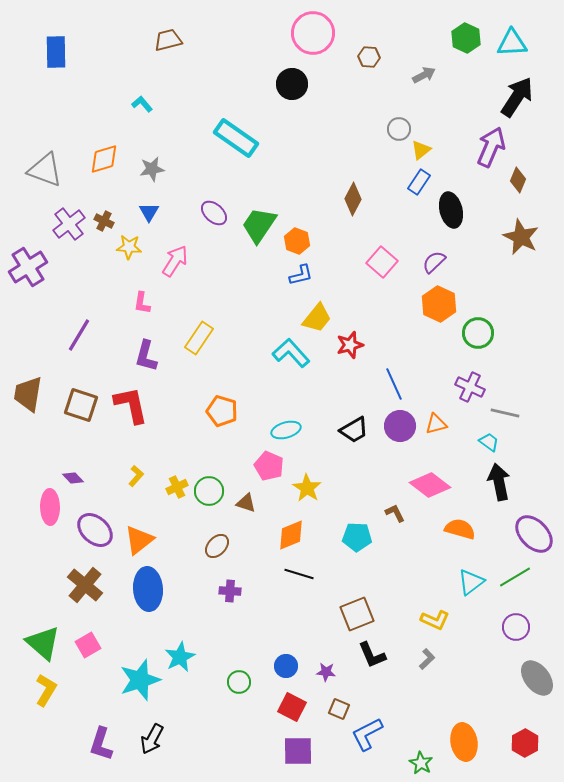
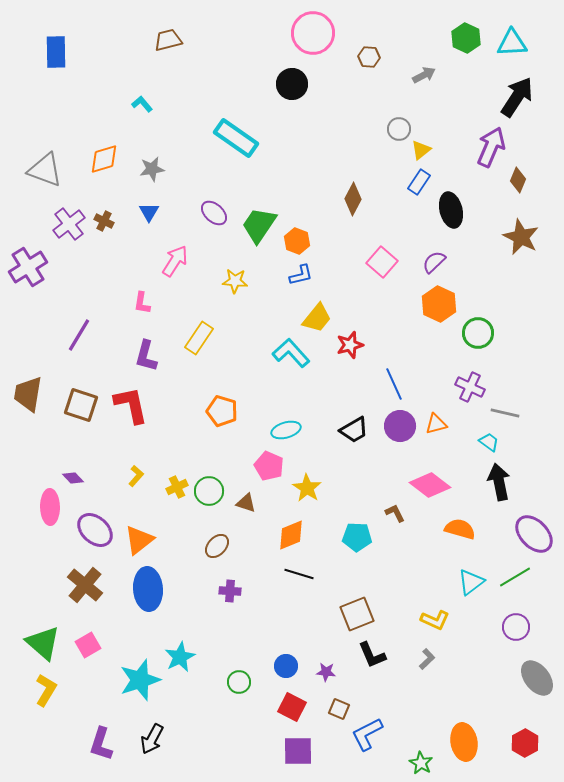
yellow star at (129, 247): moved 106 px right, 34 px down
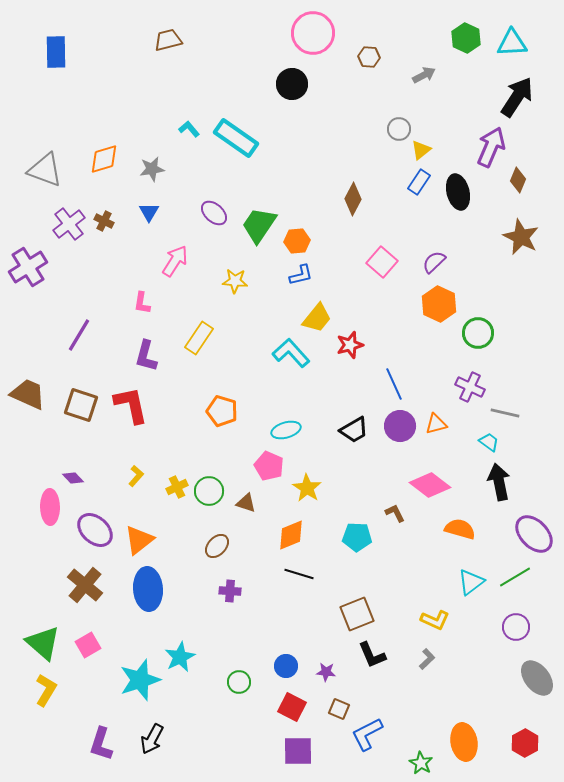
cyan L-shape at (142, 104): moved 47 px right, 25 px down
black ellipse at (451, 210): moved 7 px right, 18 px up
orange hexagon at (297, 241): rotated 25 degrees counterclockwise
brown trapezoid at (28, 394): rotated 105 degrees clockwise
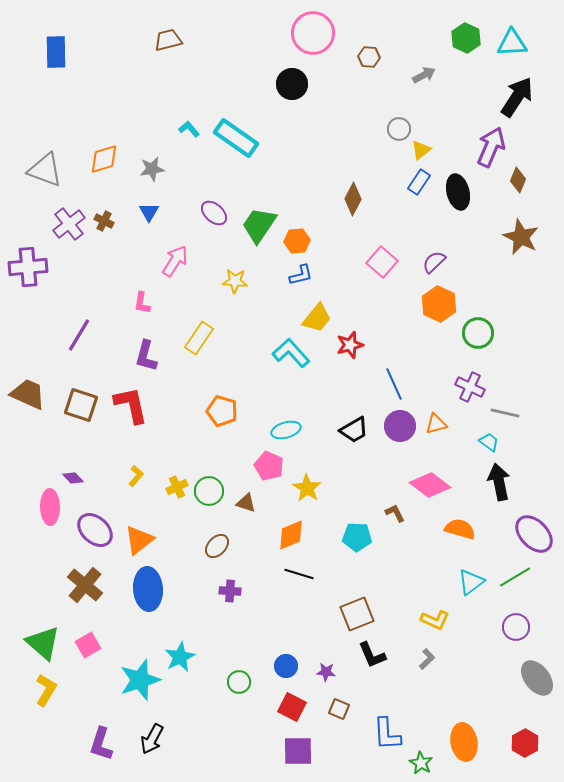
purple cross at (28, 267): rotated 27 degrees clockwise
blue L-shape at (367, 734): moved 20 px right; rotated 66 degrees counterclockwise
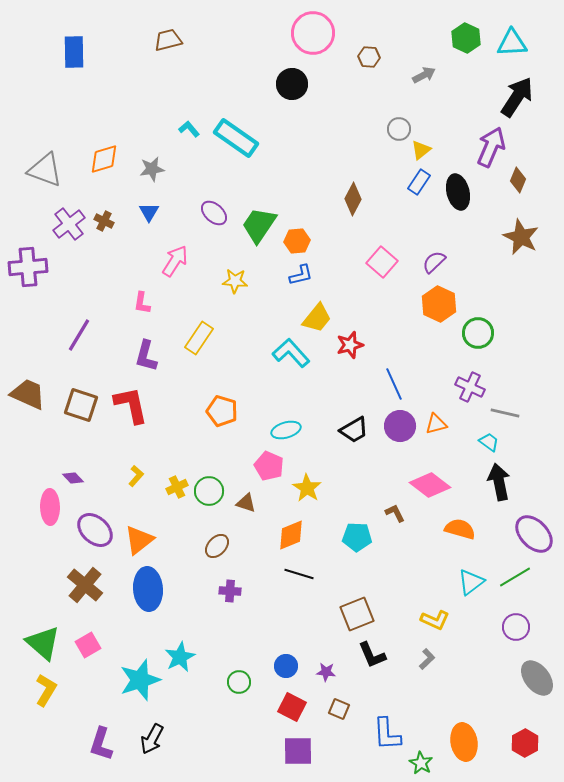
blue rectangle at (56, 52): moved 18 px right
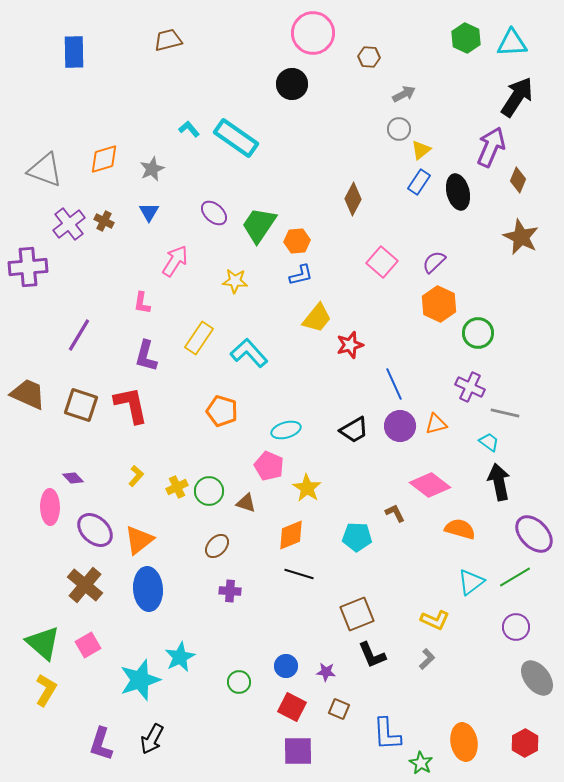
gray arrow at (424, 75): moved 20 px left, 19 px down
gray star at (152, 169): rotated 15 degrees counterclockwise
cyan L-shape at (291, 353): moved 42 px left
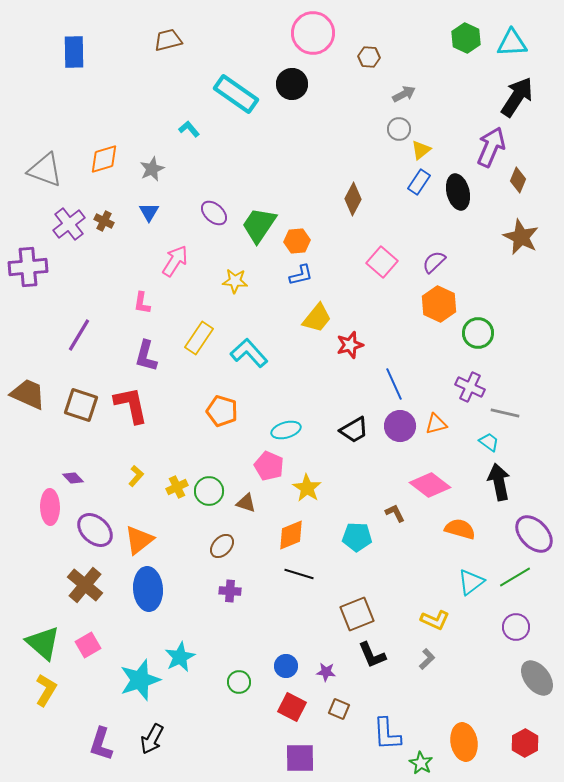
cyan rectangle at (236, 138): moved 44 px up
brown ellipse at (217, 546): moved 5 px right
purple square at (298, 751): moved 2 px right, 7 px down
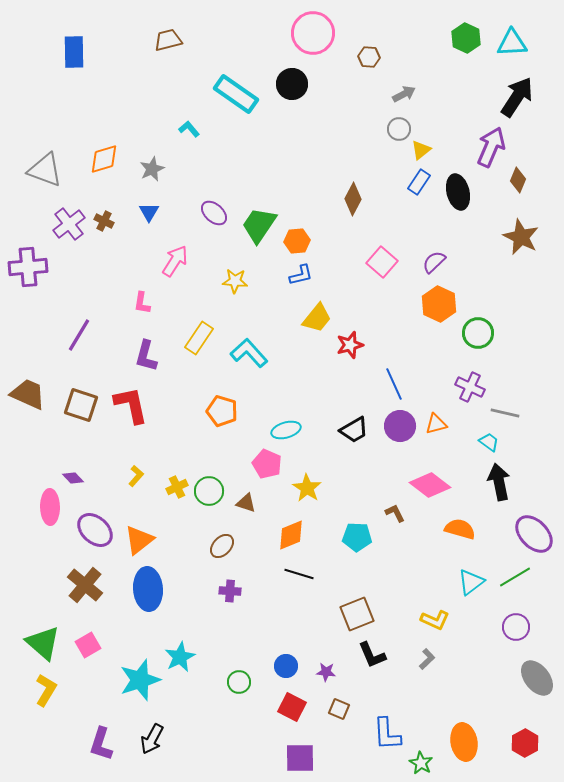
pink pentagon at (269, 466): moved 2 px left, 2 px up
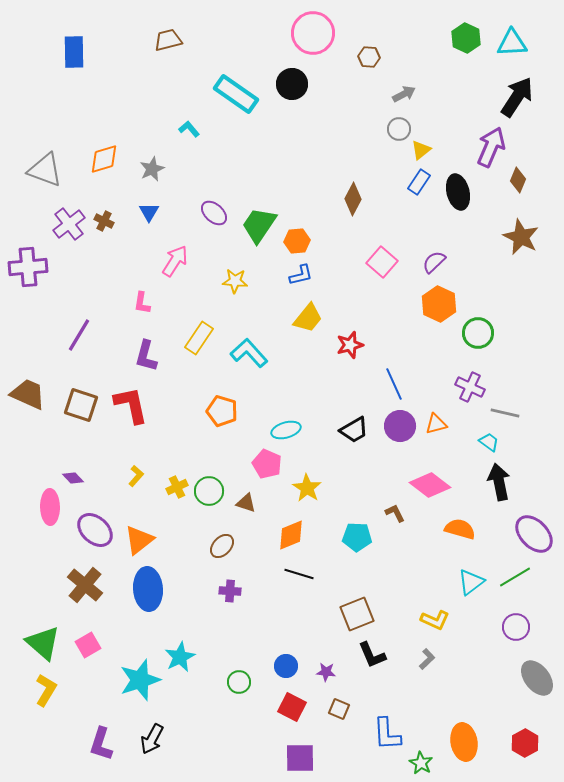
yellow trapezoid at (317, 318): moved 9 px left
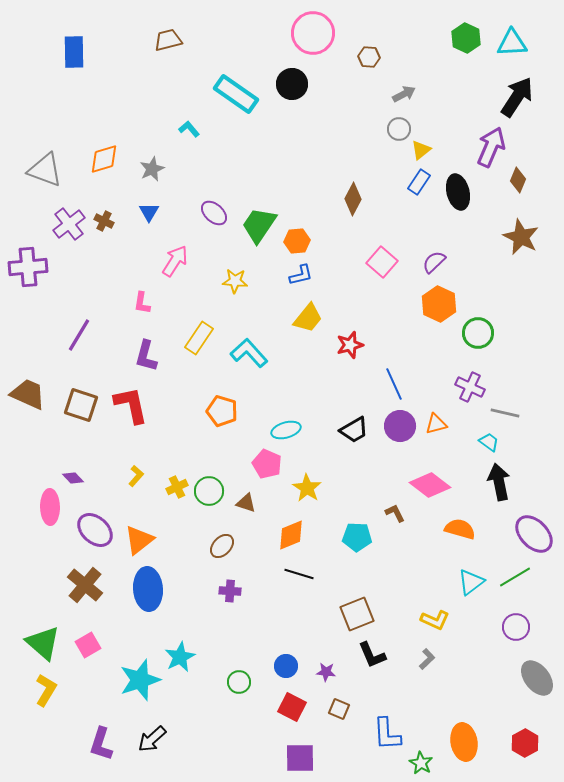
black arrow at (152, 739): rotated 20 degrees clockwise
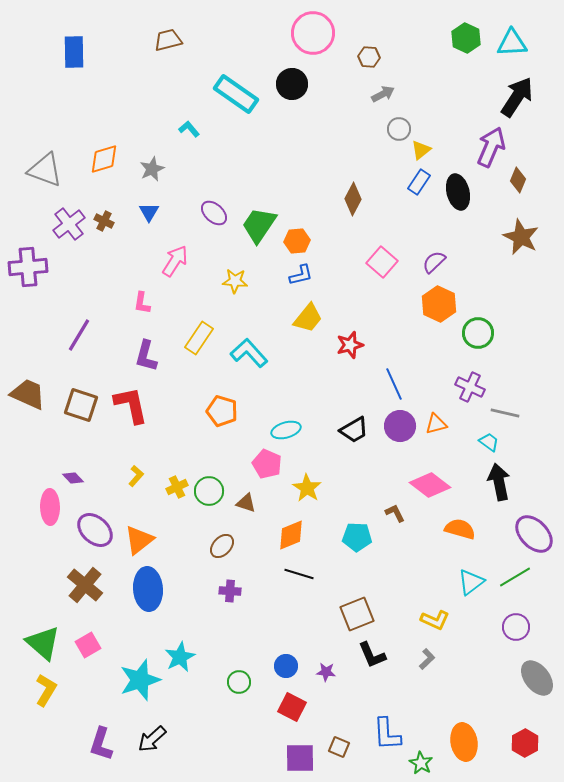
gray arrow at (404, 94): moved 21 px left
brown square at (339, 709): moved 38 px down
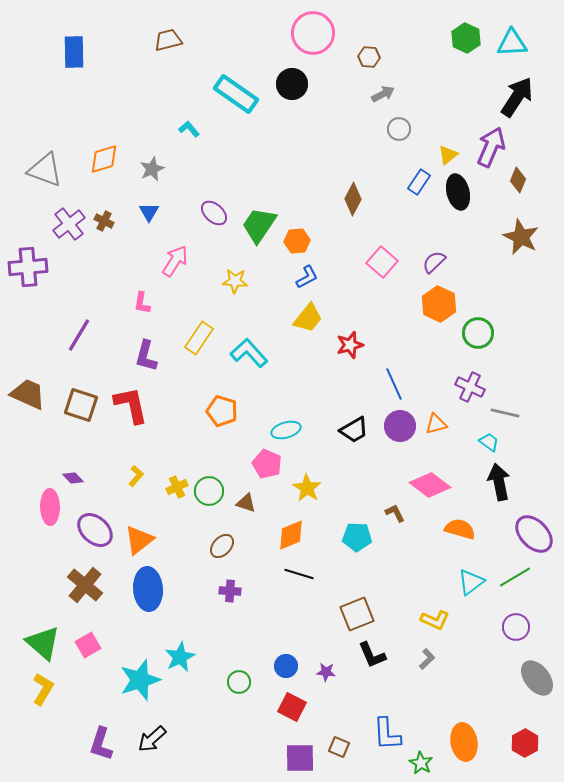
yellow triangle at (421, 150): moved 27 px right, 5 px down
blue L-shape at (301, 275): moved 6 px right, 2 px down; rotated 15 degrees counterclockwise
yellow L-shape at (46, 690): moved 3 px left, 1 px up
